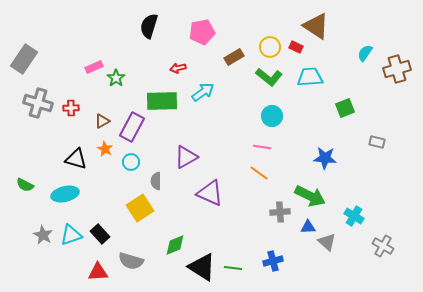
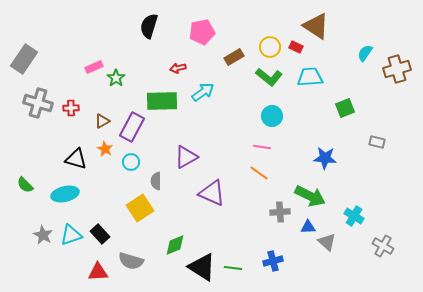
green semicircle at (25, 185): rotated 18 degrees clockwise
purple triangle at (210, 193): moved 2 px right
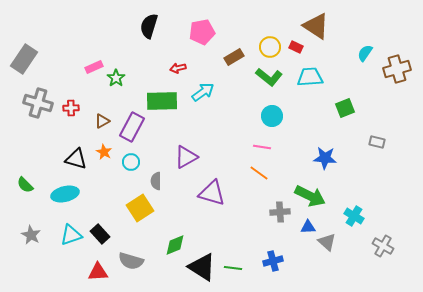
orange star at (105, 149): moved 1 px left, 3 px down
purple triangle at (212, 193): rotated 8 degrees counterclockwise
gray star at (43, 235): moved 12 px left
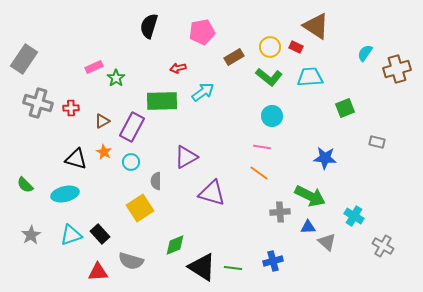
gray star at (31, 235): rotated 12 degrees clockwise
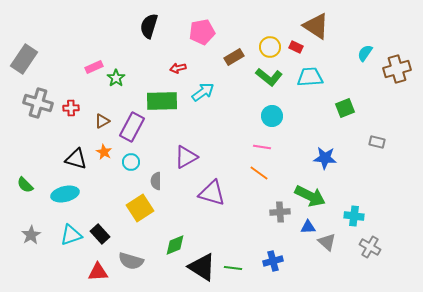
cyan cross at (354, 216): rotated 24 degrees counterclockwise
gray cross at (383, 246): moved 13 px left, 1 px down
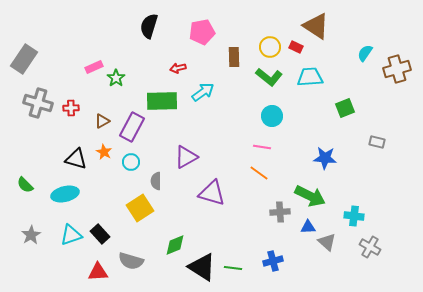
brown rectangle at (234, 57): rotated 60 degrees counterclockwise
